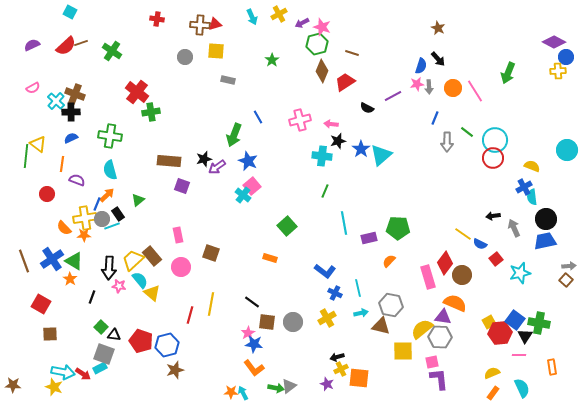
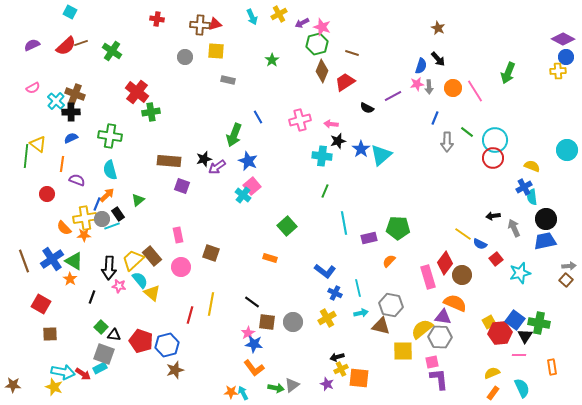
purple diamond at (554, 42): moved 9 px right, 3 px up
gray triangle at (289, 386): moved 3 px right, 1 px up
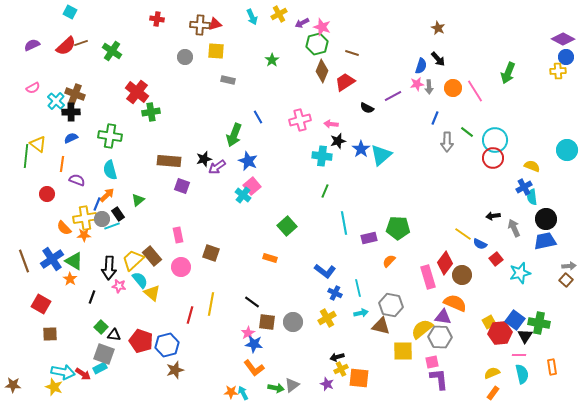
cyan semicircle at (522, 388): moved 14 px up; rotated 12 degrees clockwise
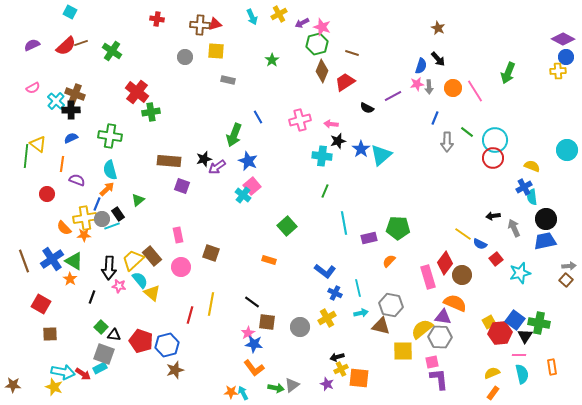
black cross at (71, 112): moved 2 px up
orange arrow at (107, 195): moved 6 px up
orange rectangle at (270, 258): moved 1 px left, 2 px down
gray circle at (293, 322): moved 7 px right, 5 px down
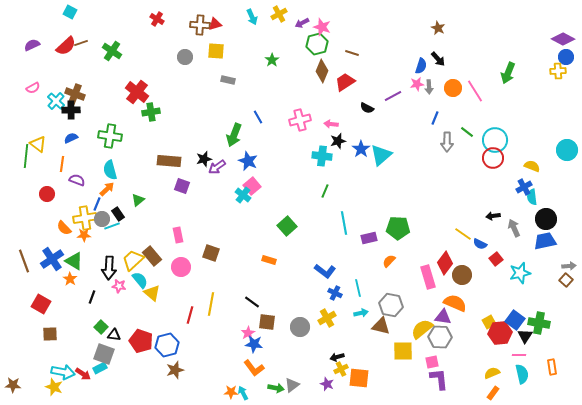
red cross at (157, 19): rotated 24 degrees clockwise
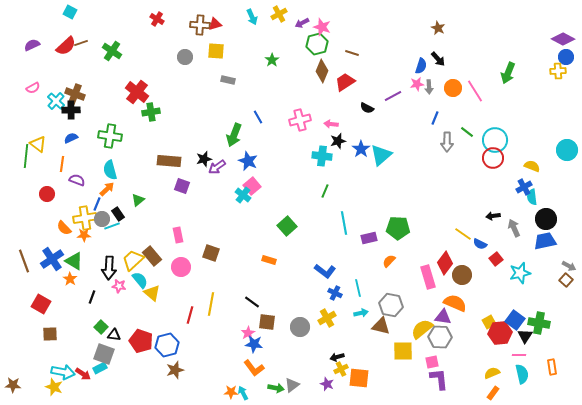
gray arrow at (569, 266): rotated 32 degrees clockwise
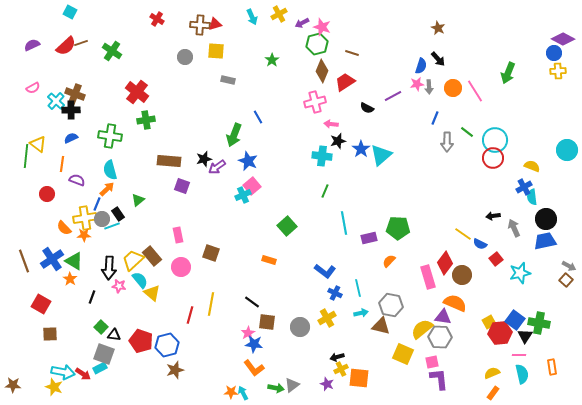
blue circle at (566, 57): moved 12 px left, 4 px up
green cross at (151, 112): moved 5 px left, 8 px down
pink cross at (300, 120): moved 15 px right, 18 px up
cyan cross at (243, 195): rotated 28 degrees clockwise
yellow square at (403, 351): moved 3 px down; rotated 25 degrees clockwise
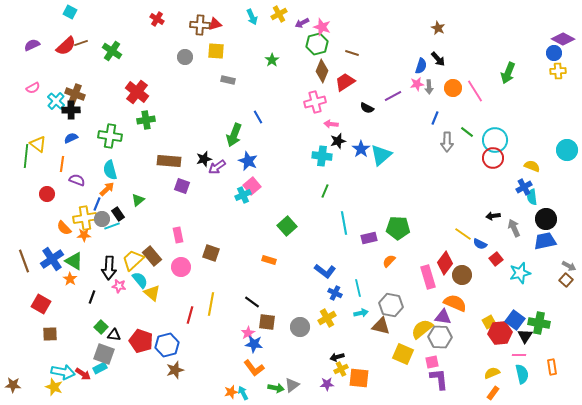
purple star at (327, 384): rotated 24 degrees counterclockwise
orange star at (231, 392): rotated 16 degrees counterclockwise
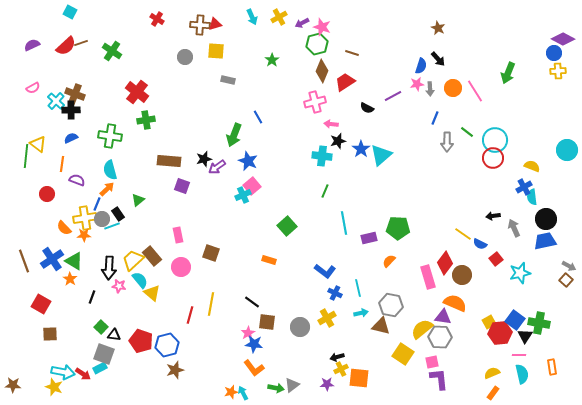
yellow cross at (279, 14): moved 3 px down
gray arrow at (429, 87): moved 1 px right, 2 px down
yellow square at (403, 354): rotated 10 degrees clockwise
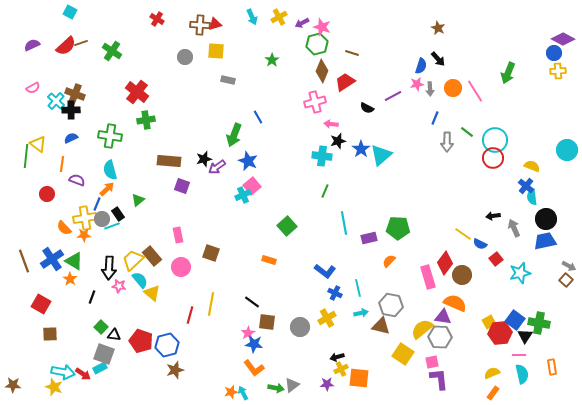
blue cross at (524, 187): moved 2 px right, 1 px up; rotated 21 degrees counterclockwise
